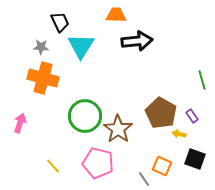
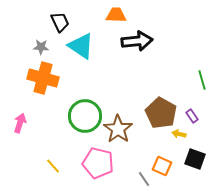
cyan triangle: rotated 28 degrees counterclockwise
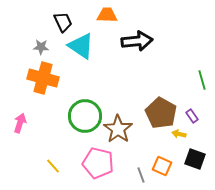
orange trapezoid: moved 9 px left
black trapezoid: moved 3 px right
gray line: moved 3 px left, 4 px up; rotated 14 degrees clockwise
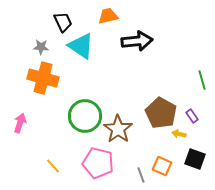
orange trapezoid: moved 1 px right, 1 px down; rotated 15 degrees counterclockwise
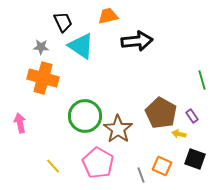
pink arrow: rotated 30 degrees counterclockwise
pink pentagon: rotated 16 degrees clockwise
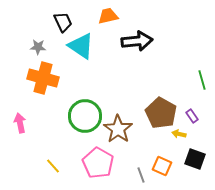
gray star: moved 3 px left
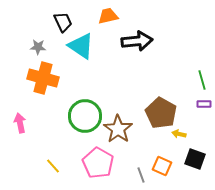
purple rectangle: moved 12 px right, 12 px up; rotated 56 degrees counterclockwise
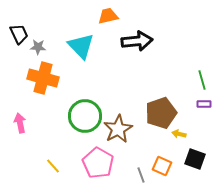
black trapezoid: moved 44 px left, 12 px down
cyan triangle: rotated 12 degrees clockwise
brown pentagon: rotated 24 degrees clockwise
brown star: rotated 8 degrees clockwise
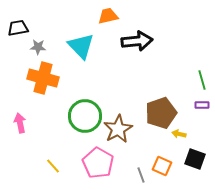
black trapezoid: moved 1 px left, 6 px up; rotated 75 degrees counterclockwise
purple rectangle: moved 2 px left, 1 px down
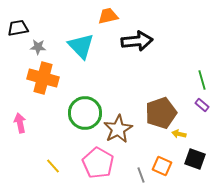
purple rectangle: rotated 40 degrees clockwise
green circle: moved 3 px up
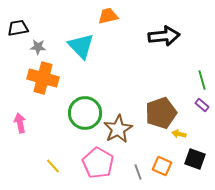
black arrow: moved 27 px right, 5 px up
gray line: moved 3 px left, 3 px up
